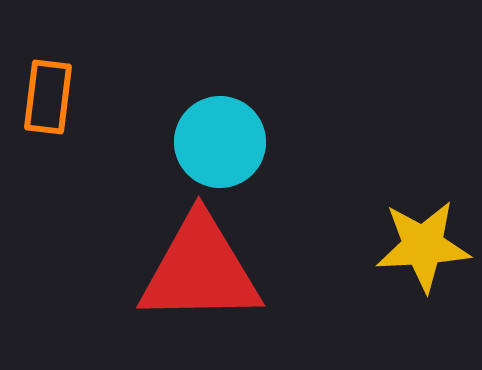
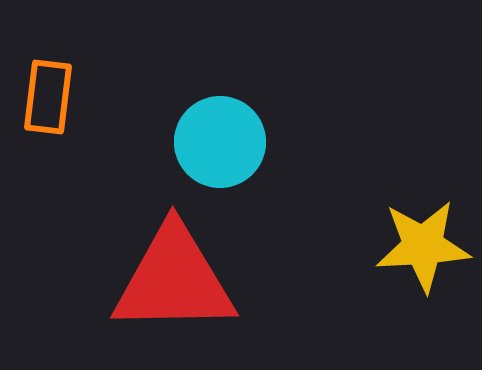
red triangle: moved 26 px left, 10 px down
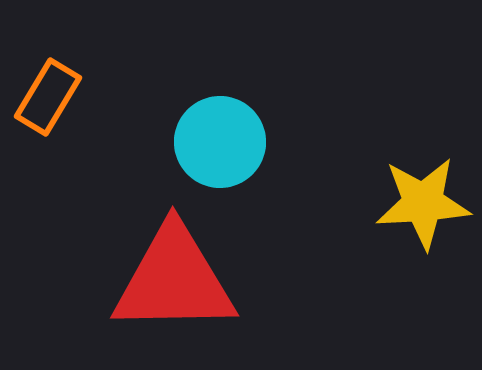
orange rectangle: rotated 24 degrees clockwise
yellow star: moved 43 px up
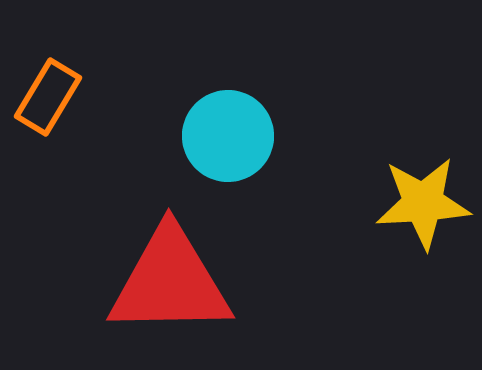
cyan circle: moved 8 px right, 6 px up
red triangle: moved 4 px left, 2 px down
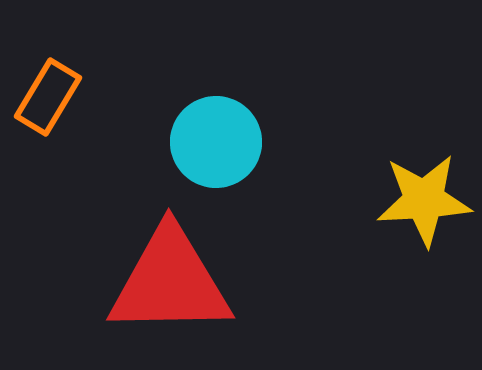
cyan circle: moved 12 px left, 6 px down
yellow star: moved 1 px right, 3 px up
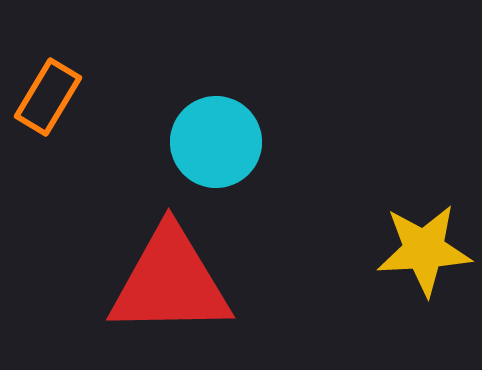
yellow star: moved 50 px down
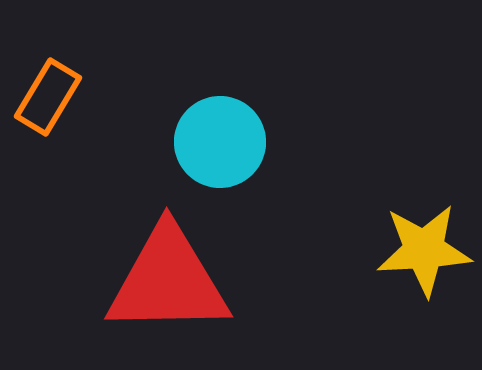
cyan circle: moved 4 px right
red triangle: moved 2 px left, 1 px up
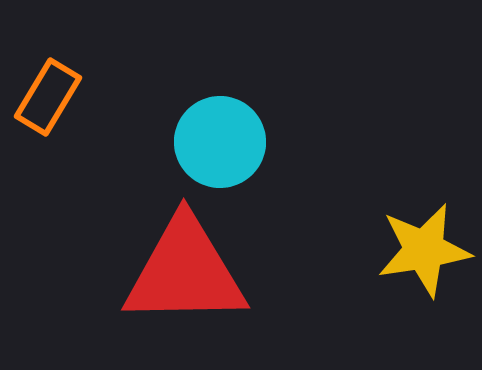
yellow star: rotated 6 degrees counterclockwise
red triangle: moved 17 px right, 9 px up
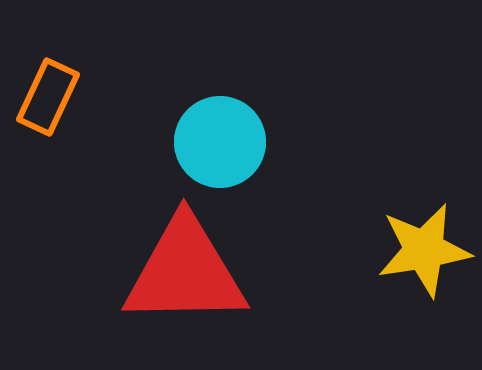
orange rectangle: rotated 6 degrees counterclockwise
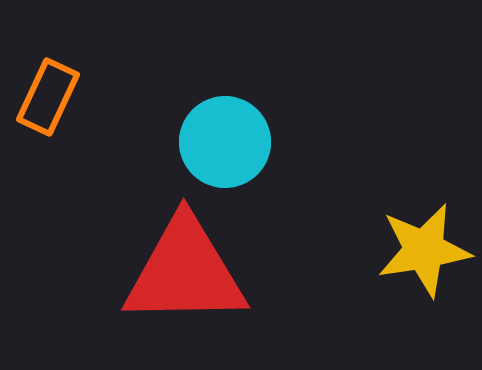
cyan circle: moved 5 px right
